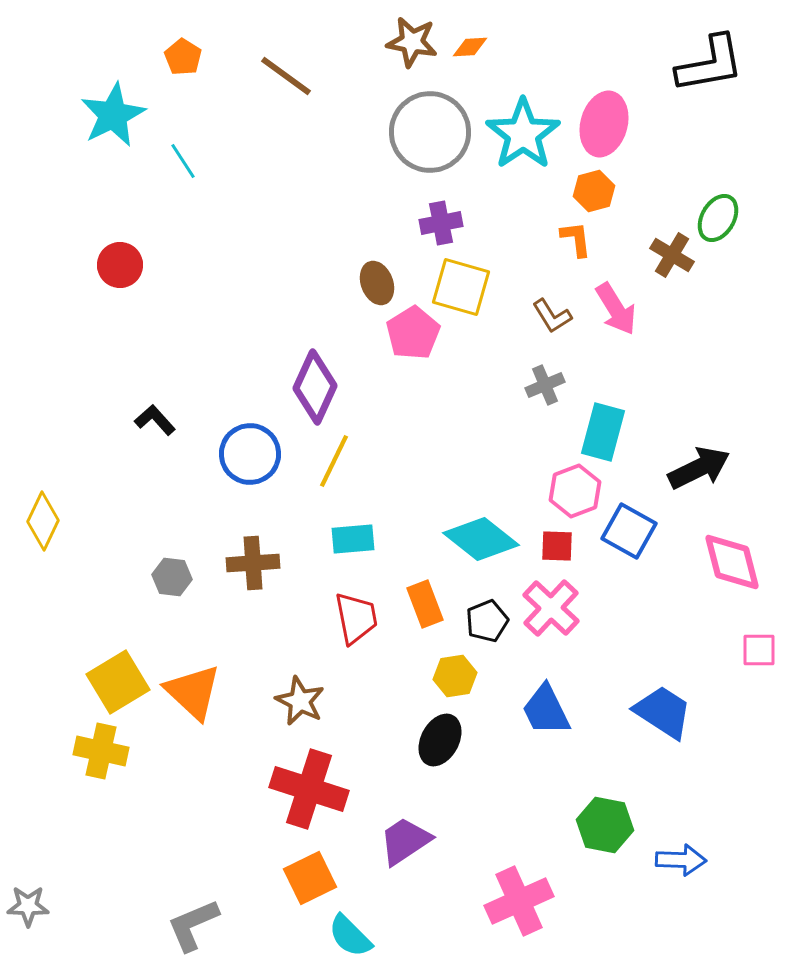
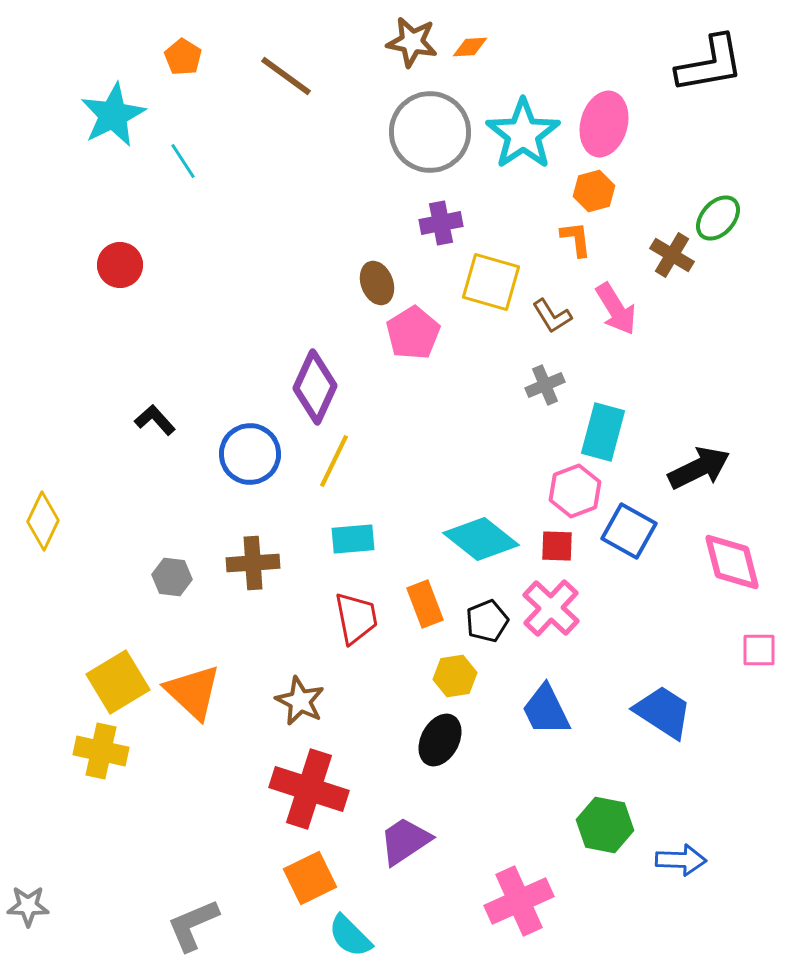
green ellipse at (718, 218): rotated 12 degrees clockwise
yellow square at (461, 287): moved 30 px right, 5 px up
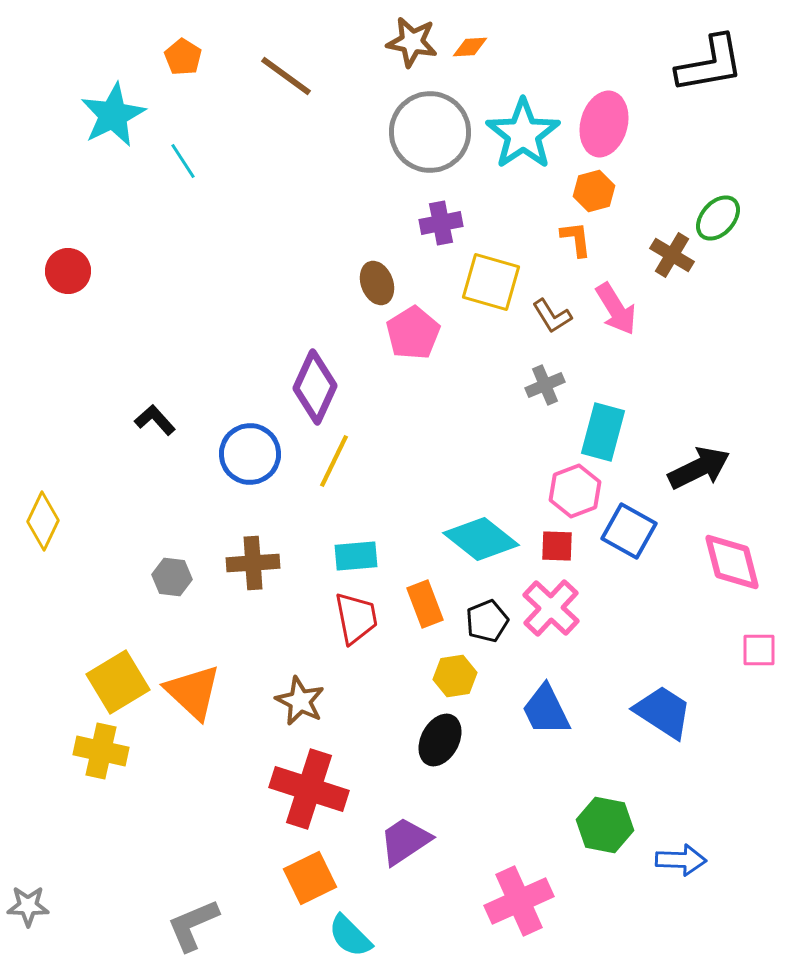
red circle at (120, 265): moved 52 px left, 6 px down
cyan rectangle at (353, 539): moved 3 px right, 17 px down
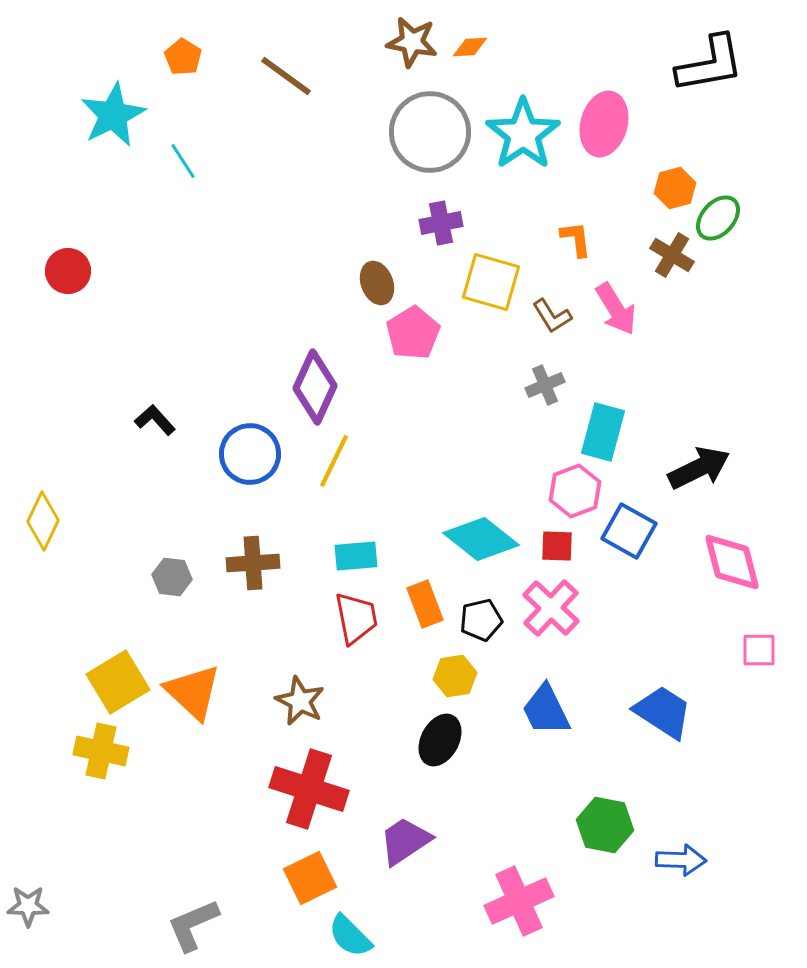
orange hexagon at (594, 191): moved 81 px right, 3 px up
black pentagon at (487, 621): moved 6 px left, 1 px up; rotated 9 degrees clockwise
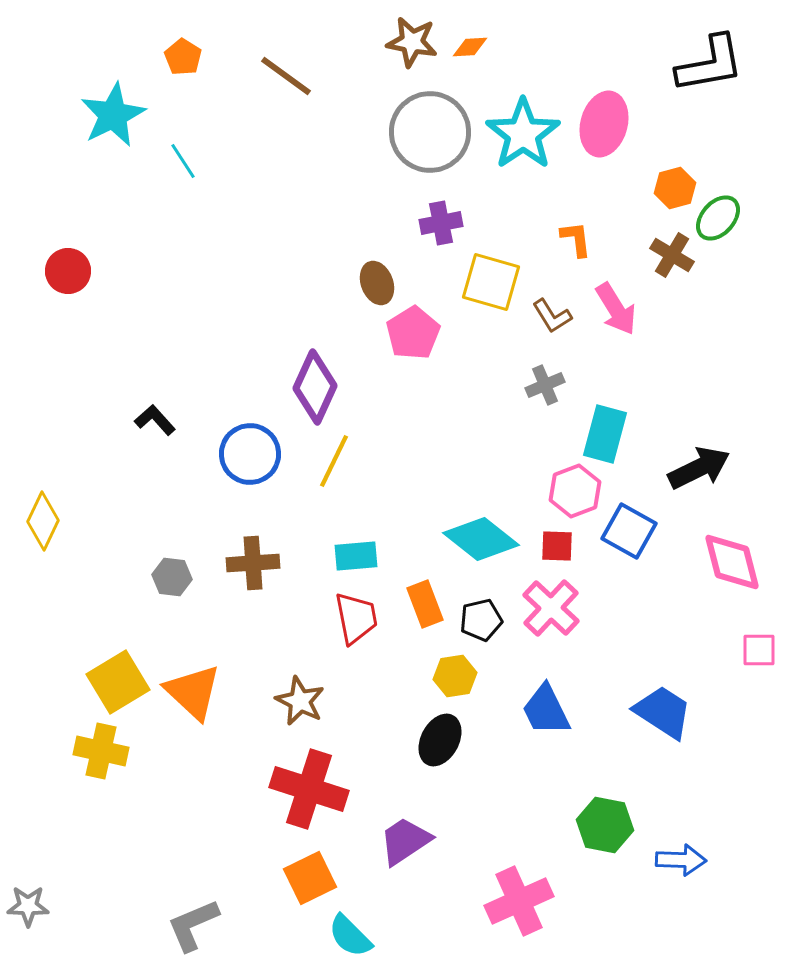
cyan rectangle at (603, 432): moved 2 px right, 2 px down
